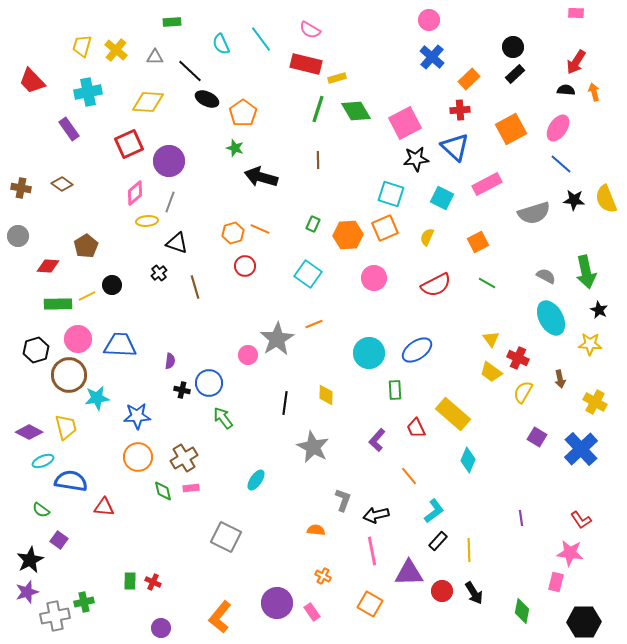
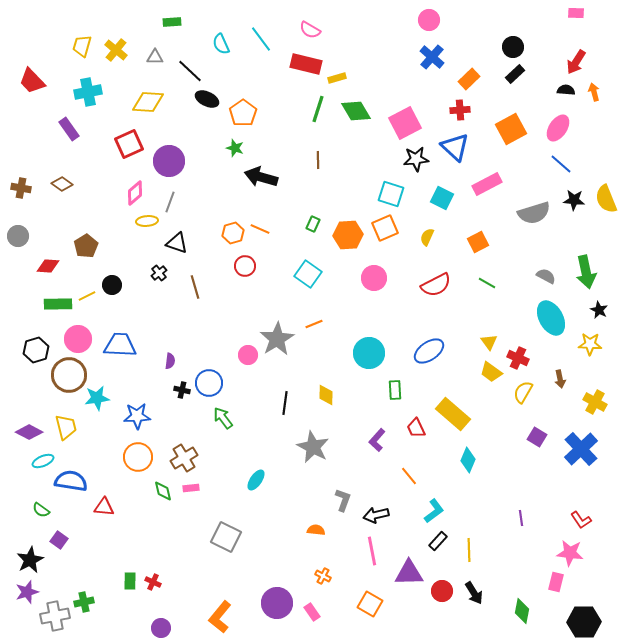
yellow triangle at (491, 339): moved 2 px left, 3 px down
blue ellipse at (417, 350): moved 12 px right, 1 px down
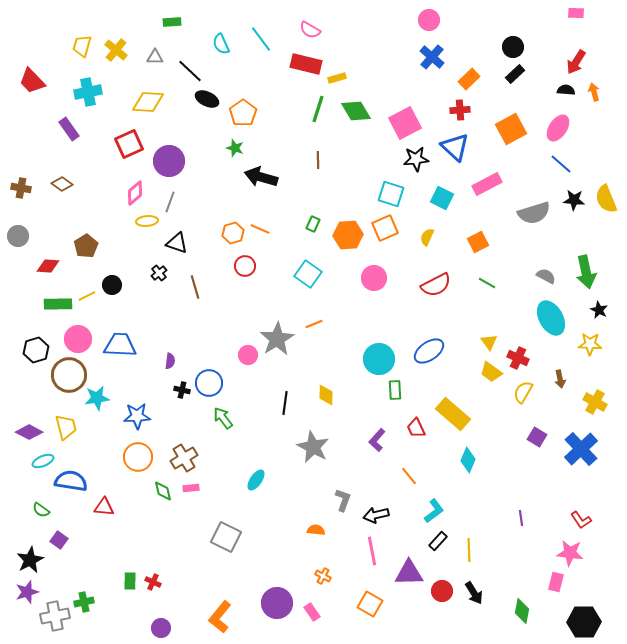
cyan circle at (369, 353): moved 10 px right, 6 px down
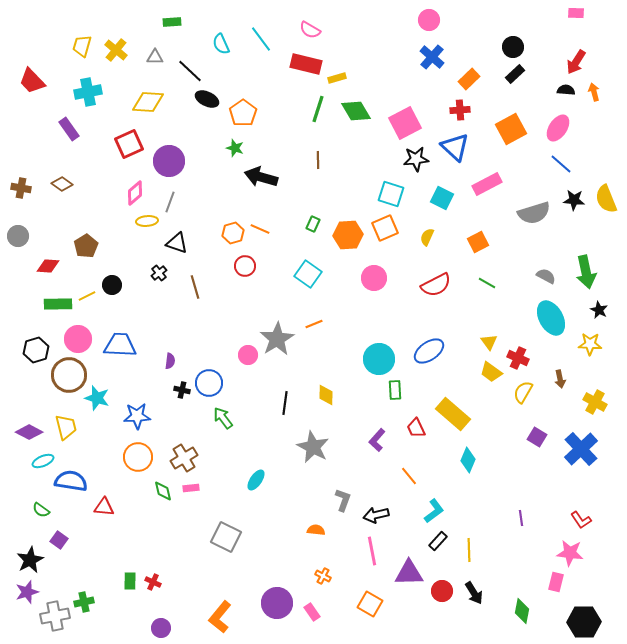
cyan star at (97, 398): rotated 25 degrees clockwise
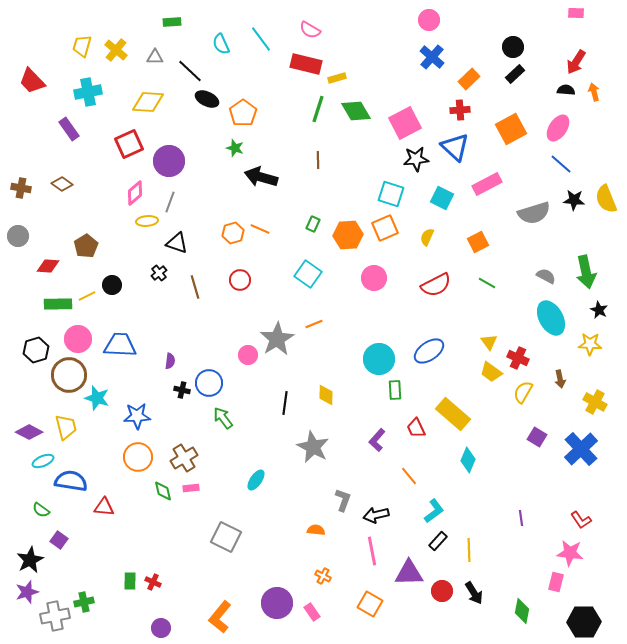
red circle at (245, 266): moved 5 px left, 14 px down
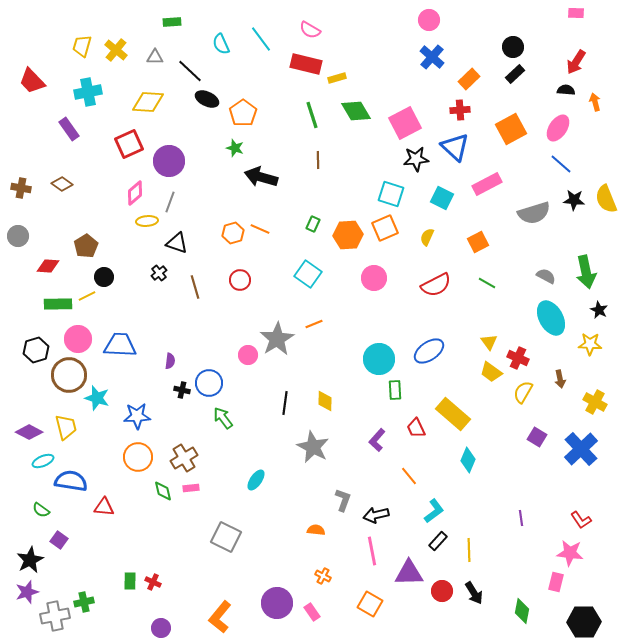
orange arrow at (594, 92): moved 1 px right, 10 px down
green line at (318, 109): moved 6 px left, 6 px down; rotated 36 degrees counterclockwise
black circle at (112, 285): moved 8 px left, 8 px up
yellow diamond at (326, 395): moved 1 px left, 6 px down
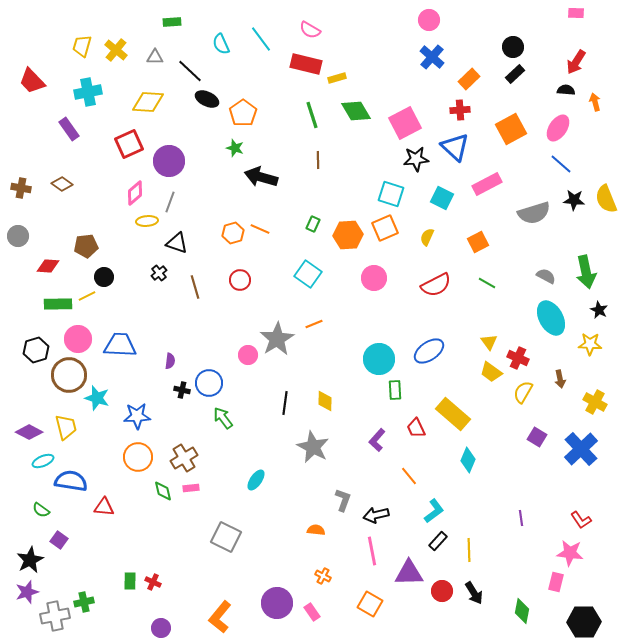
brown pentagon at (86, 246): rotated 25 degrees clockwise
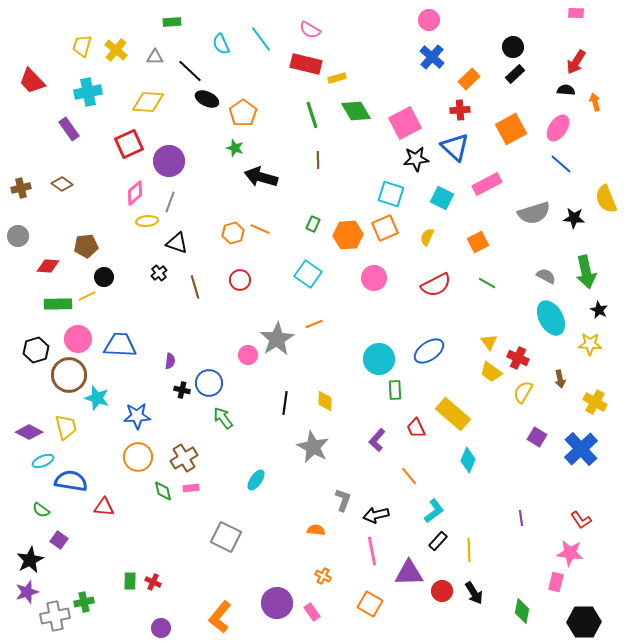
brown cross at (21, 188): rotated 24 degrees counterclockwise
black star at (574, 200): moved 18 px down
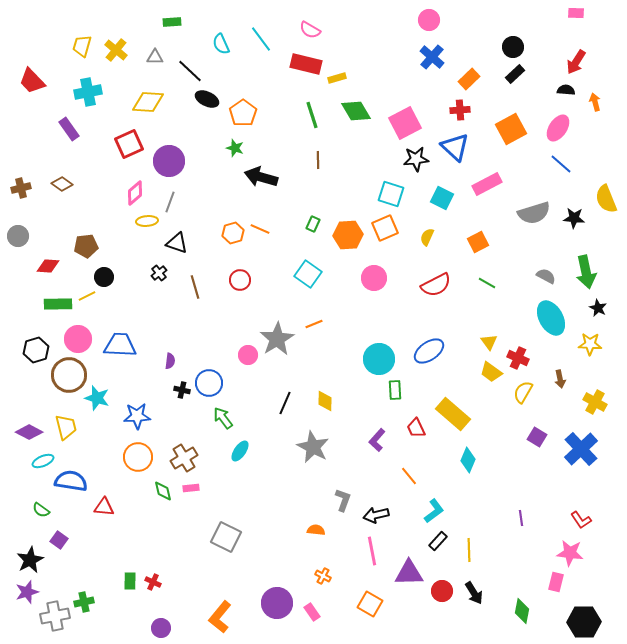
black star at (599, 310): moved 1 px left, 2 px up
black line at (285, 403): rotated 15 degrees clockwise
cyan ellipse at (256, 480): moved 16 px left, 29 px up
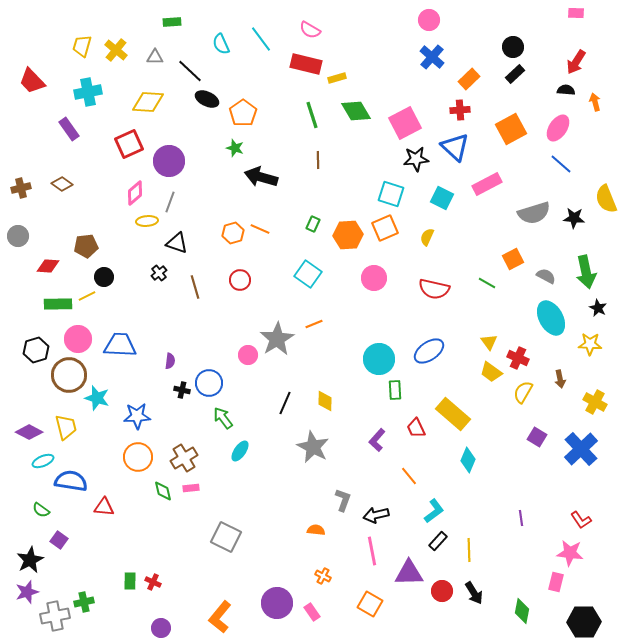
orange square at (478, 242): moved 35 px right, 17 px down
red semicircle at (436, 285): moved 2 px left, 4 px down; rotated 40 degrees clockwise
